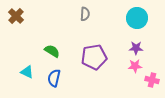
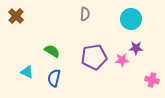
cyan circle: moved 6 px left, 1 px down
pink star: moved 13 px left, 6 px up
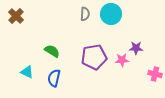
cyan circle: moved 20 px left, 5 px up
pink cross: moved 3 px right, 6 px up
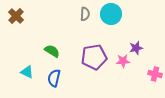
purple star: rotated 16 degrees counterclockwise
pink star: moved 1 px right, 1 px down
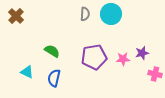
purple star: moved 6 px right, 5 px down
pink star: moved 2 px up
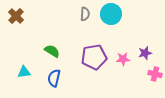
purple star: moved 3 px right
cyan triangle: moved 3 px left; rotated 32 degrees counterclockwise
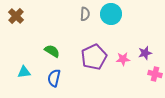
purple pentagon: rotated 15 degrees counterclockwise
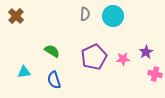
cyan circle: moved 2 px right, 2 px down
purple star: moved 1 px right, 1 px up; rotated 16 degrees counterclockwise
blue semicircle: moved 2 px down; rotated 30 degrees counterclockwise
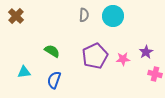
gray semicircle: moved 1 px left, 1 px down
purple pentagon: moved 1 px right, 1 px up
blue semicircle: rotated 36 degrees clockwise
